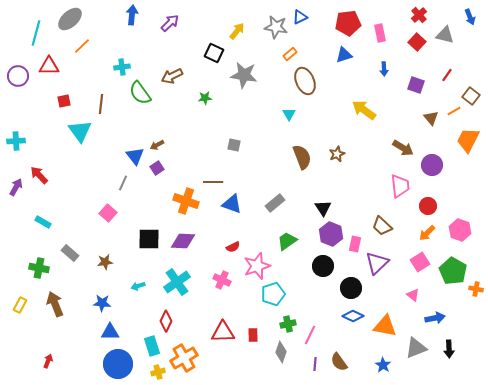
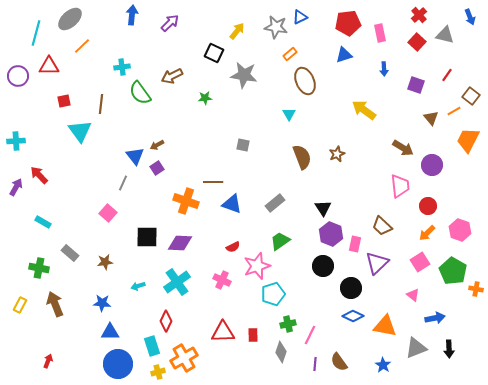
gray square at (234, 145): moved 9 px right
black square at (149, 239): moved 2 px left, 2 px up
purple diamond at (183, 241): moved 3 px left, 2 px down
green trapezoid at (287, 241): moved 7 px left
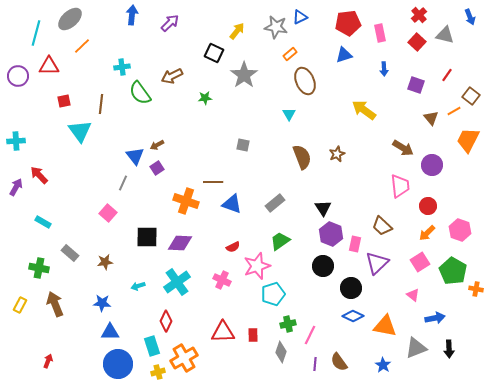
gray star at (244, 75): rotated 28 degrees clockwise
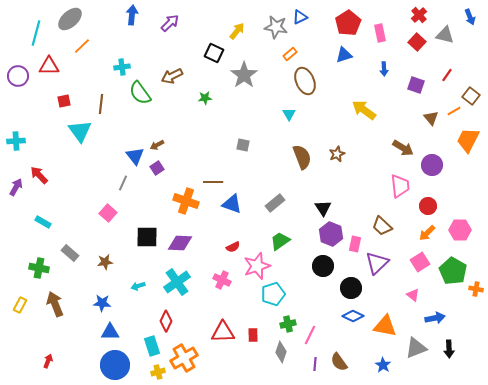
red pentagon at (348, 23): rotated 25 degrees counterclockwise
pink hexagon at (460, 230): rotated 20 degrees counterclockwise
blue circle at (118, 364): moved 3 px left, 1 px down
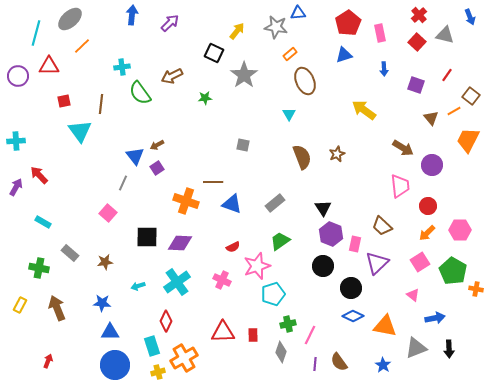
blue triangle at (300, 17): moved 2 px left, 4 px up; rotated 21 degrees clockwise
brown arrow at (55, 304): moved 2 px right, 4 px down
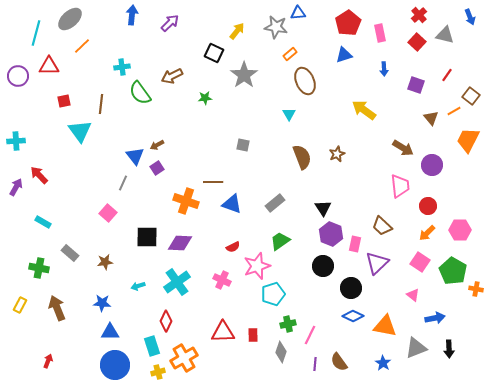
pink square at (420, 262): rotated 24 degrees counterclockwise
blue star at (383, 365): moved 2 px up
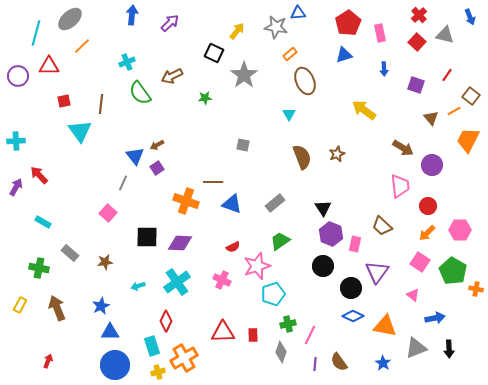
cyan cross at (122, 67): moved 5 px right, 5 px up; rotated 14 degrees counterclockwise
purple triangle at (377, 263): moved 9 px down; rotated 10 degrees counterclockwise
blue star at (102, 303): moved 1 px left, 3 px down; rotated 30 degrees counterclockwise
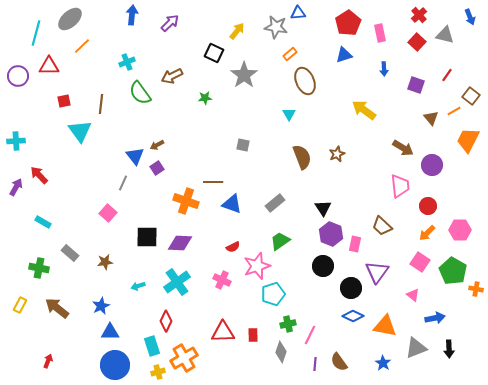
brown arrow at (57, 308): rotated 30 degrees counterclockwise
